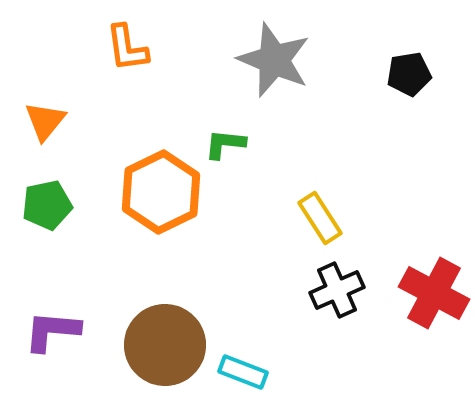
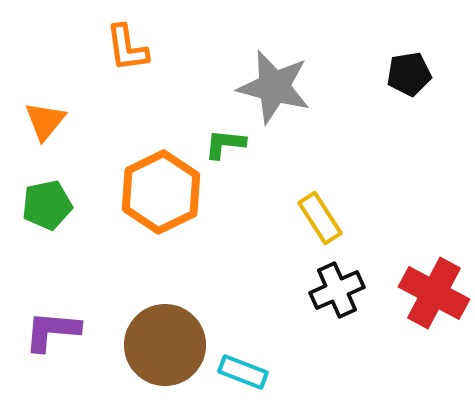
gray star: moved 27 px down; rotated 8 degrees counterclockwise
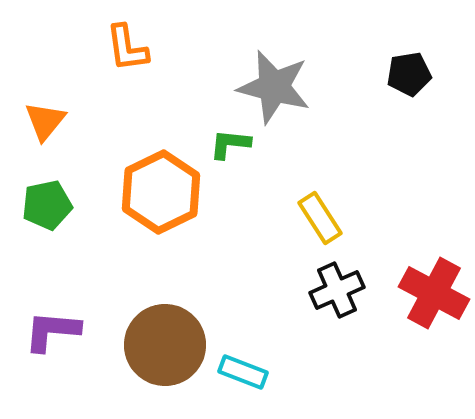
green L-shape: moved 5 px right
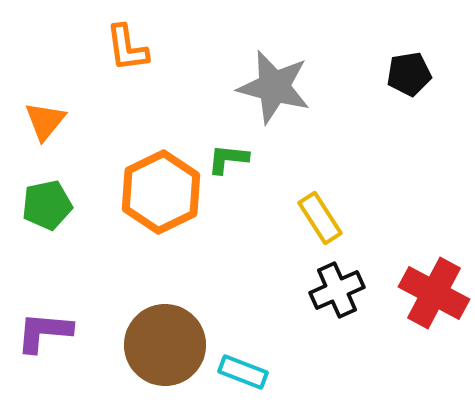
green L-shape: moved 2 px left, 15 px down
purple L-shape: moved 8 px left, 1 px down
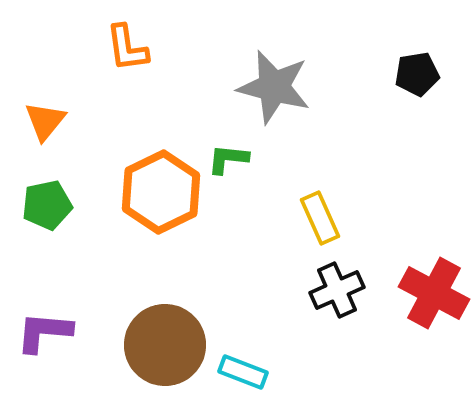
black pentagon: moved 8 px right
yellow rectangle: rotated 9 degrees clockwise
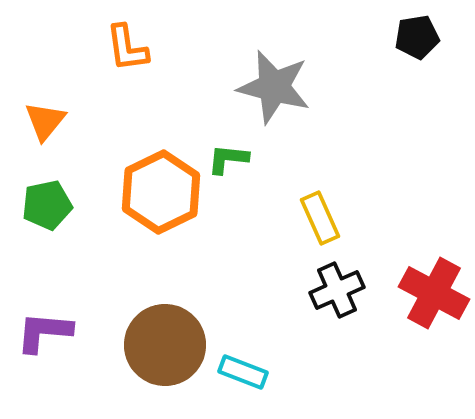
black pentagon: moved 37 px up
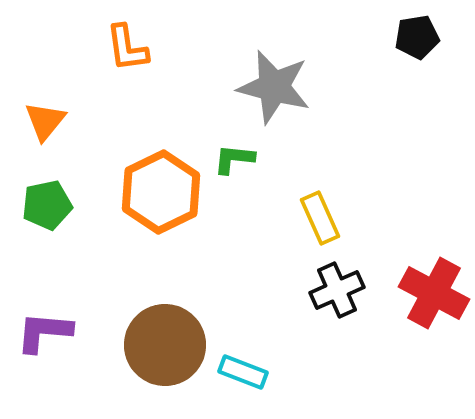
green L-shape: moved 6 px right
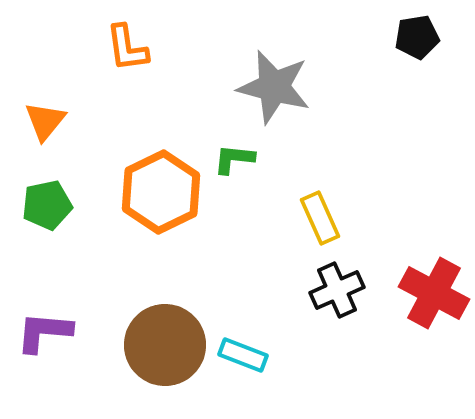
cyan rectangle: moved 17 px up
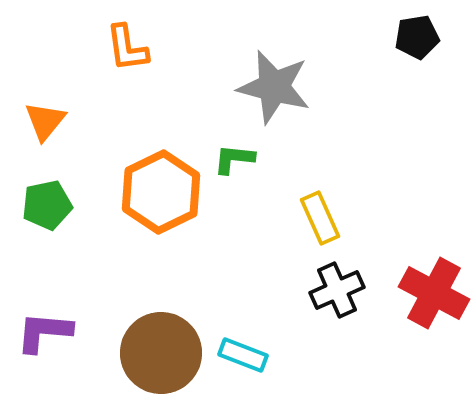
brown circle: moved 4 px left, 8 px down
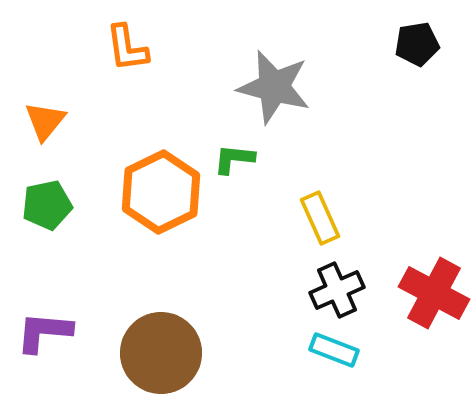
black pentagon: moved 7 px down
cyan rectangle: moved 91 px right, 5 px up
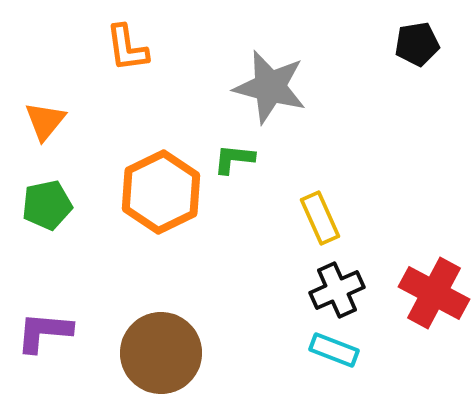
gray star: moved 4 px left
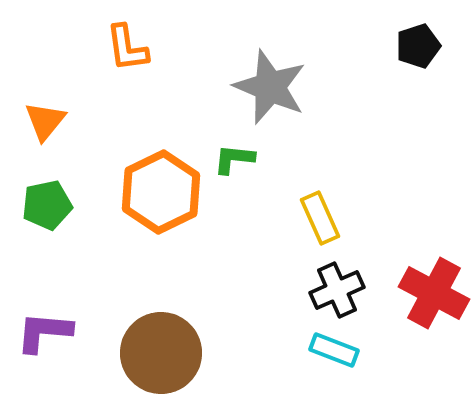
black pentagon: moved 1 px right, 2 px down; rotated 9 degrees counterclockwise
gray star: rotated 8 degrees clockwise
